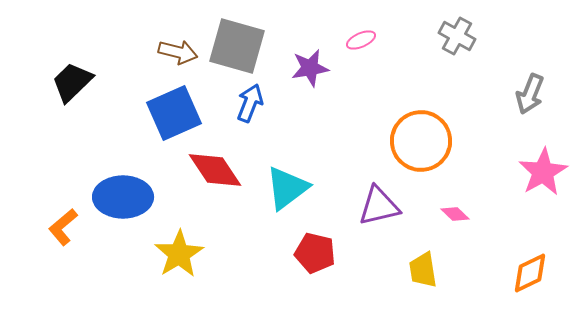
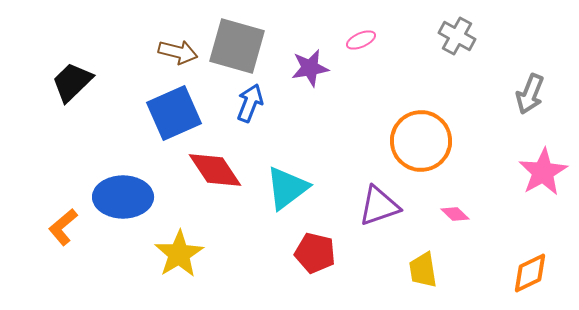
purple triangle: rotated 6 degrees counterclockwise
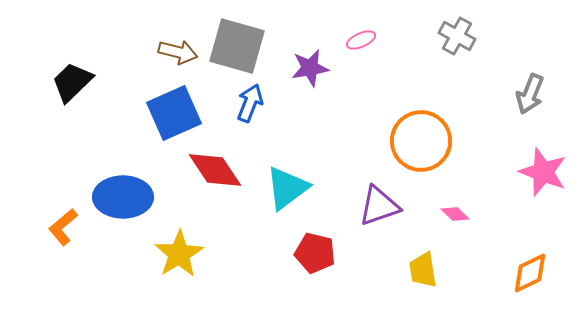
pink star: rotated 21 degrees counterclockwise
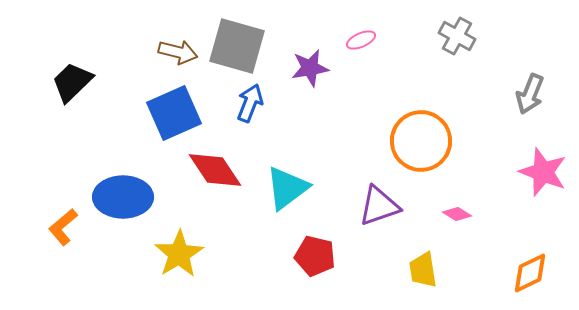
pink diamond: moved 2 px right; rotated 12 degrees counterclockwise
red pentagon: moved 3 px down
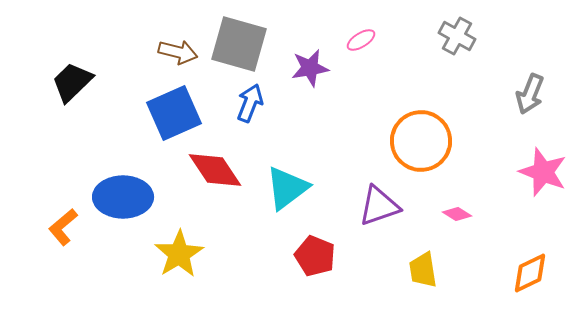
pink ellipse: rotated 8 degrees counterclockwise
gray square: moved 2 px right, 2 px up
red pentagon: rotated 9 degrees clockwise
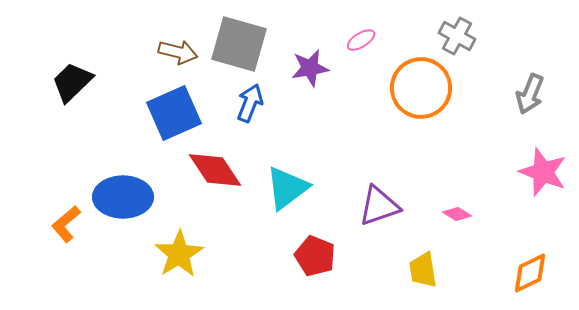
orange circle: moved 53 px up
orange L-shape: moved 3 px right, 3 px up
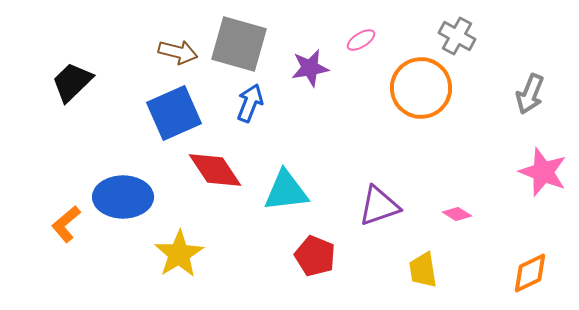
cyan triangle: moved 1 px left, 3 px down; rotated 30 degrees clockwise
